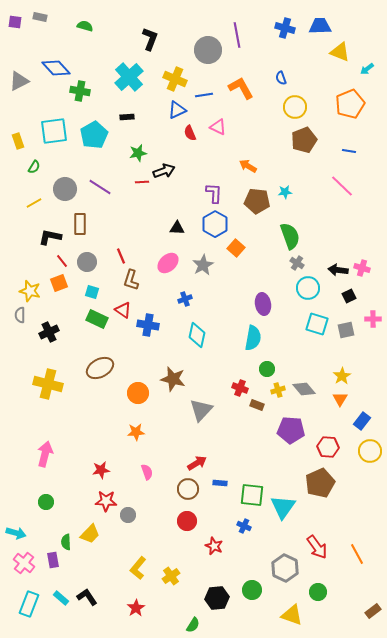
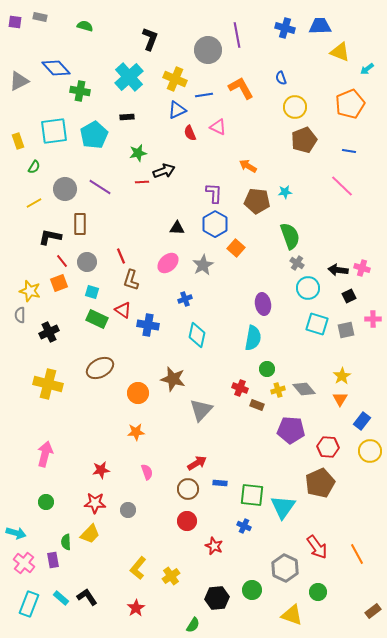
red star at (106, 501): moved 11 px left, 2 px down
gray circle at (128, 515): moved 5 px up
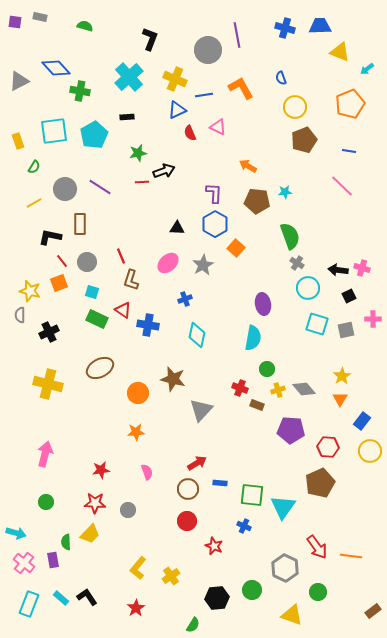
orange line at (357, 554): moved 6 px left, 2 px down; rotated 55 degrees counterclockwise
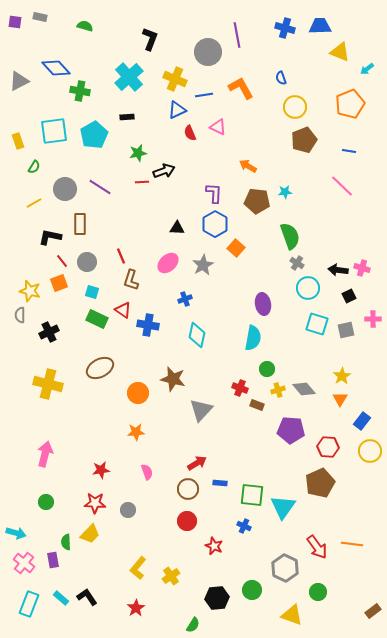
gray circle at (208, 50): moved 2 px down
orange line at (351, 556): moved 1 px right, 12 px up
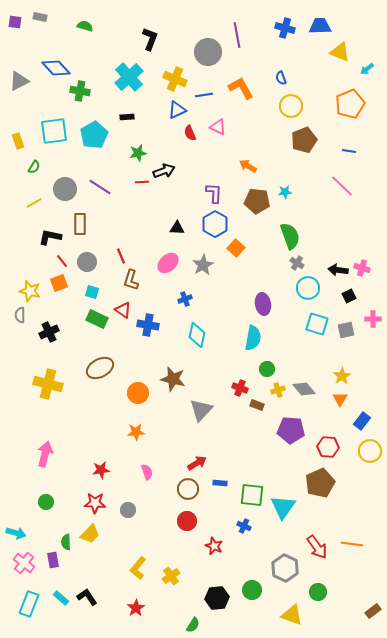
yellow circle at (295, 107): moved 4 px left, 1 px up
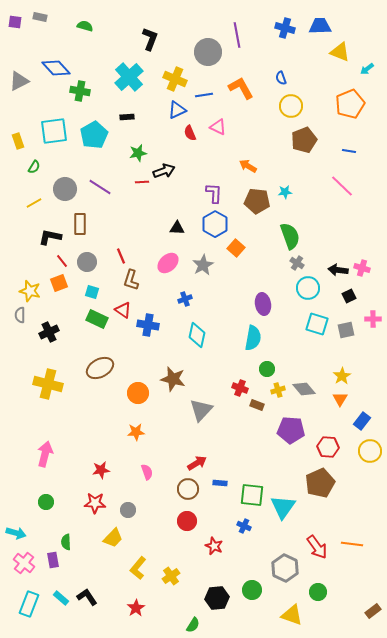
yellow trapezoid at (90, 534): moved 23 px right, 4 px down
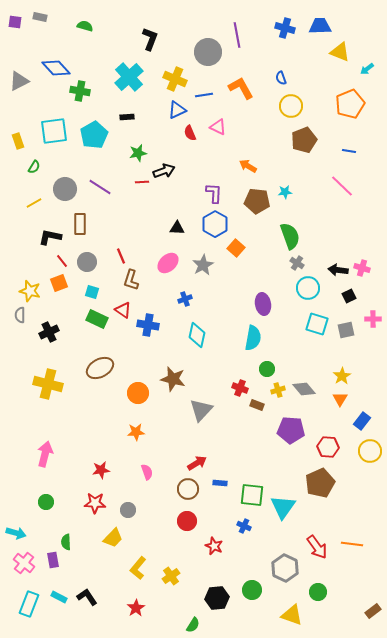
cyan rectangle at (61, 598): moved 2 px left, 1 px up; rotated 14 degrees counterclockwise
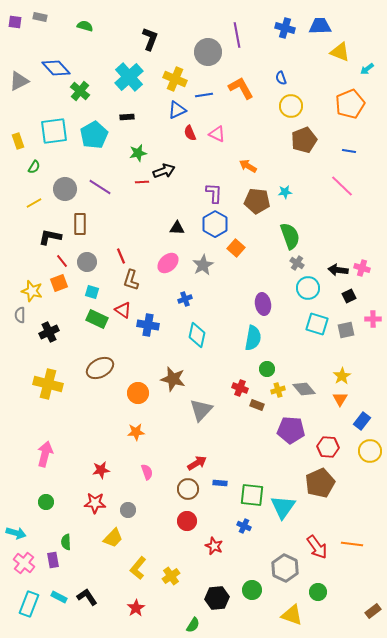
green cross at (80, 91): rotated 30 degrees clockwise
pink triangle at (218, 127): moved 1 px left, 7 px down
yellow star at (30, 291): moved 2 px right
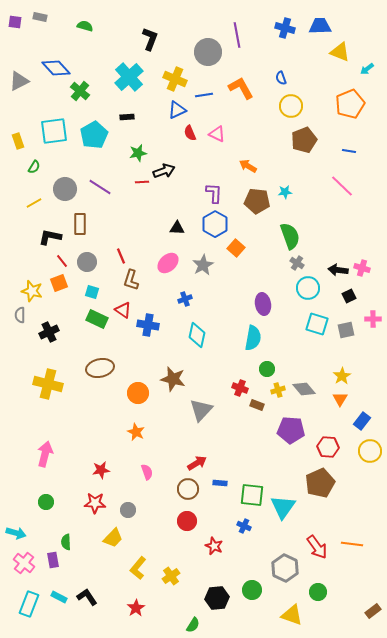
brown ellipse at (100, 368): rotated 16 degrees clockwise
orange star at (136, 432): rotated 30 degrees clockwise
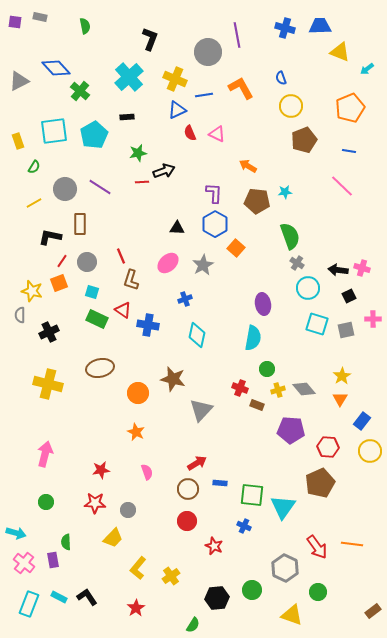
green semicircle at (85, 26): rotated 63 degrees clockwise
orange pentagon at (350, 104): moved 4 px down
red line at (62, 261): rotated 72 degrees clockwise
